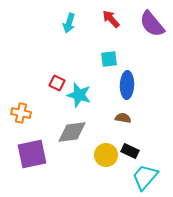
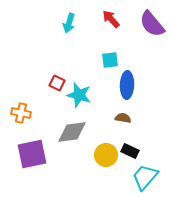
cyan square: moved 1 px right, 1 px down
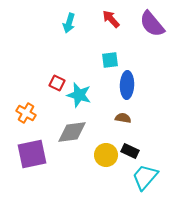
orange cross: moved 5 px right; rotated 18 degrees clockwise
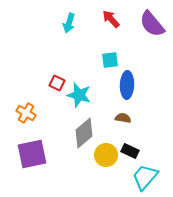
gray diamond: moved 12 px right, 1 px down; rotated 32 degrees counterclockwise
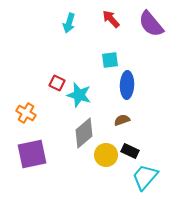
purple semicircle: moved 1 px left
brown semicircle: moved 1 px left, 2 px down; rotated 28 degrees counterclockwise
